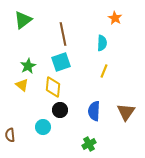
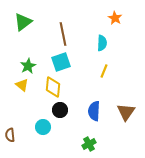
green triangle: moved 2 px down
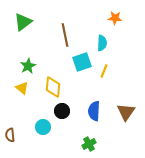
orange star: rotated 24 degrees counterclockwise
brown line: moved 2 px right, 1 px down
cyan square: moved 21 px right
yellow triangle: moved 3 px down
black circle: moved 2 px right, 1 px down
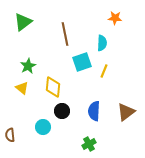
brown line: moved 1 px up
brown triangle: rotated 18 degrees clockwise
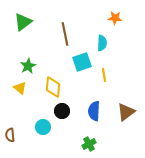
yellow line: moved 4 px down; rotated 32 degrees counterclockwise
yellow triangle: moved 2 px left
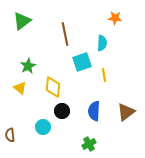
green triangle: moved 1 px left, 1 px up
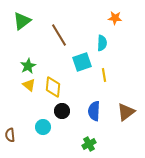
brown line: moved 6 px left, 1 px down; rotated 20 degrees counterclockwise
yellow triangle: moved 9 px right, 3 px up
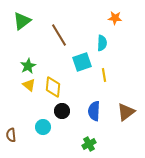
brown semicircle: moved 1 px right
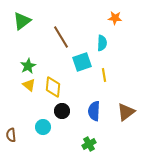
brown line: moved 2 px right, 2 px down
